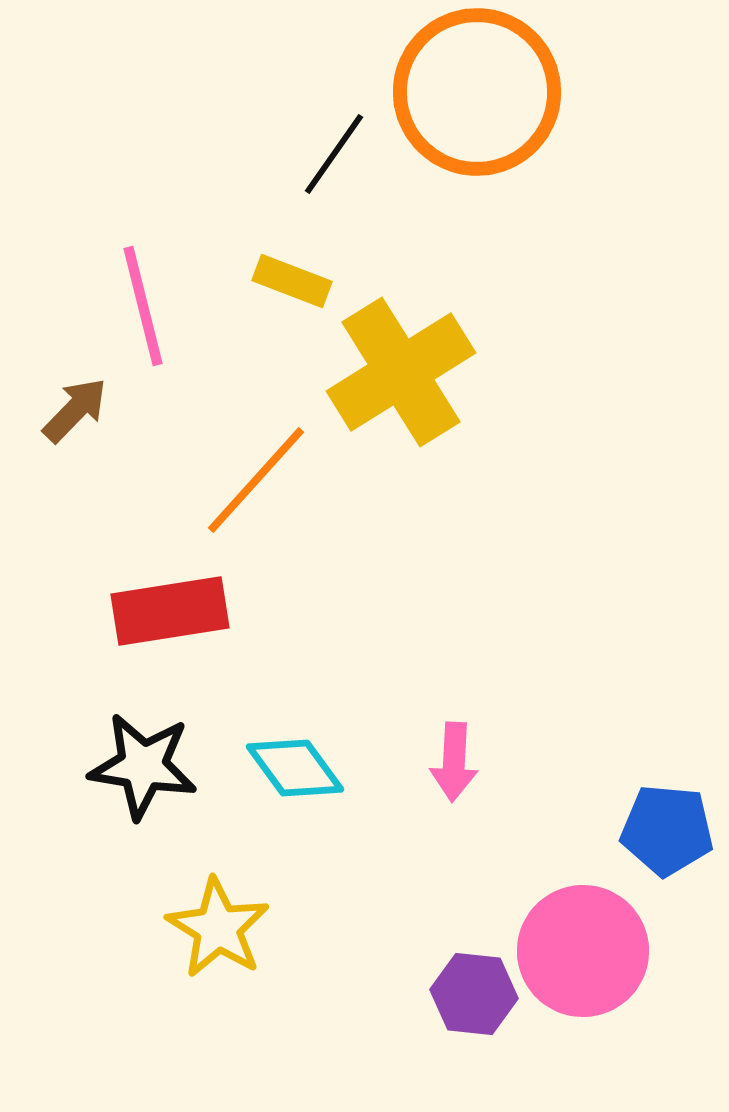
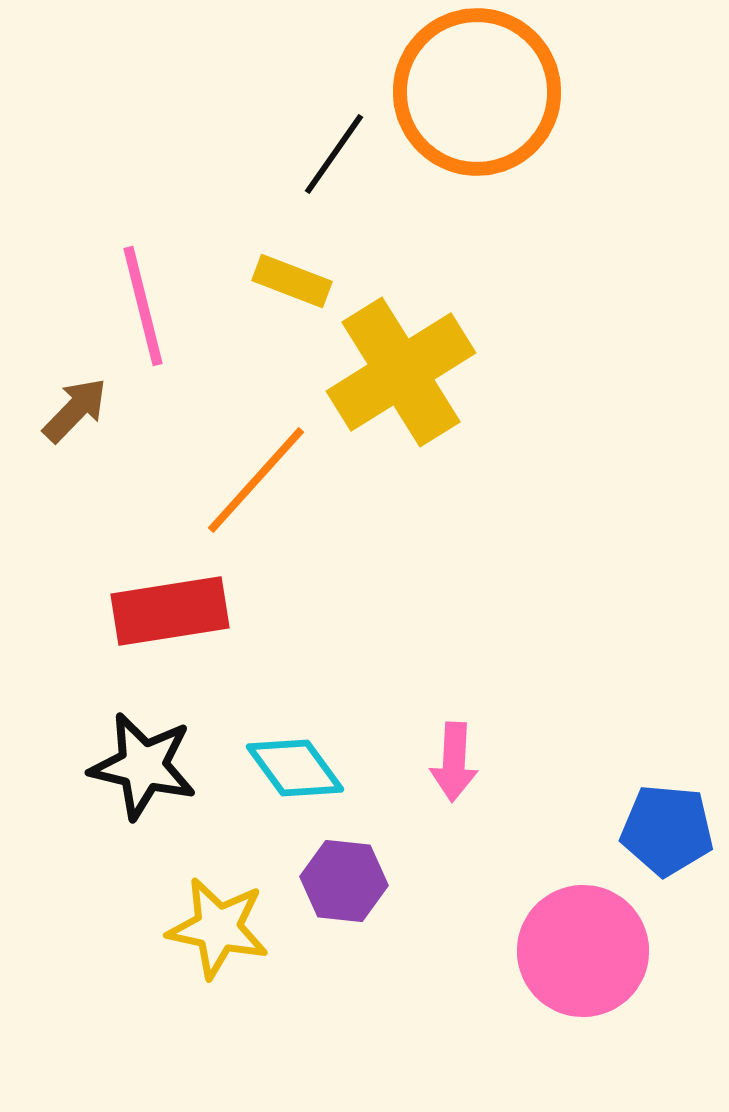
black star: rotated 4 degrees clockwise
yellow star: rotated 20 degrees counterclockwise
purple hexagon: moved 130 px left, 113 px up
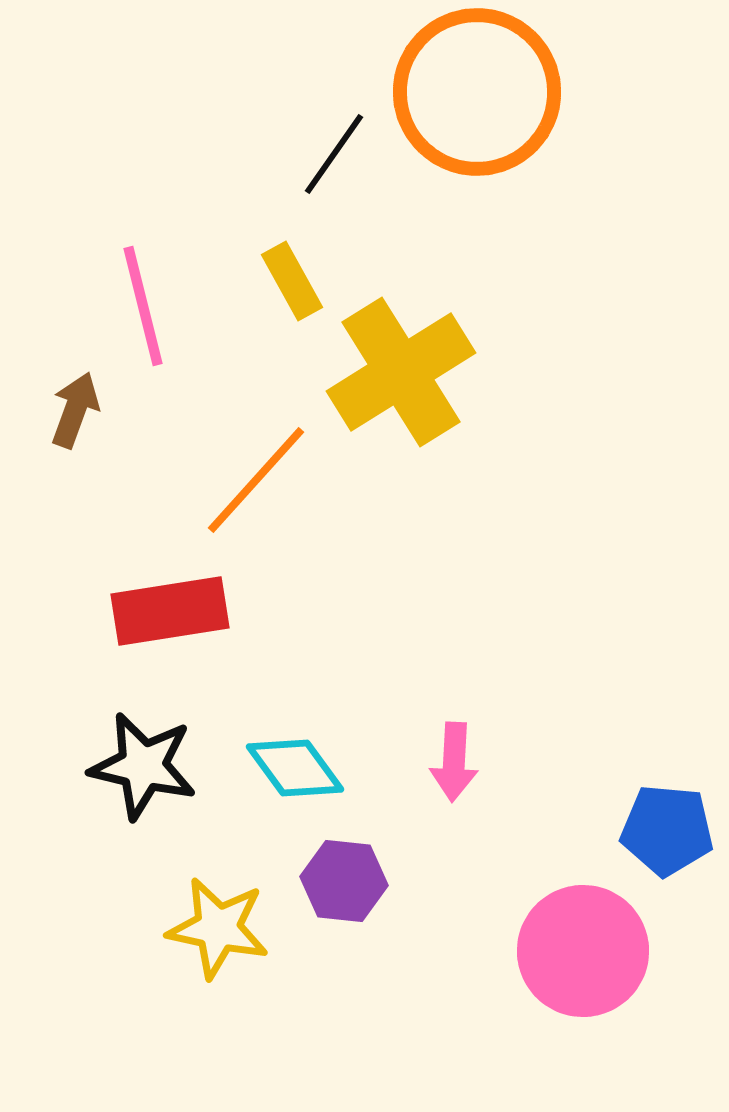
yellow rectangle: rotated 40 degrees clockwise
brown arrow: rotated 24 degrees counterclockwise
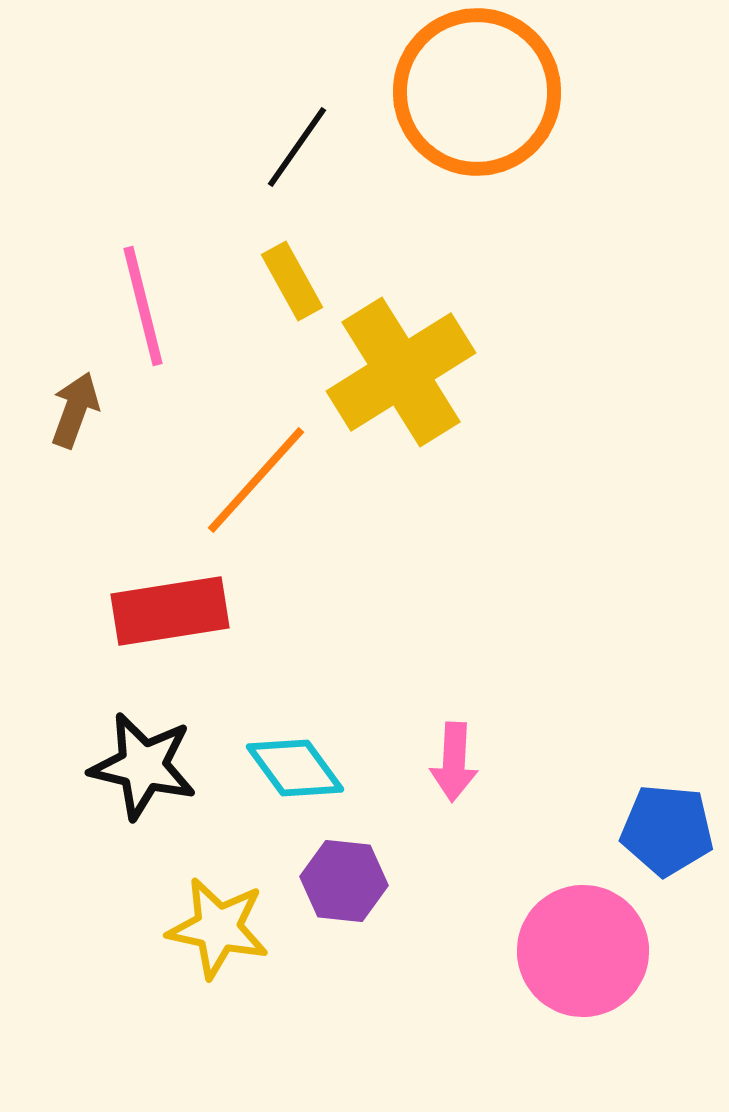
black line: moved 37 px left, 7 px up
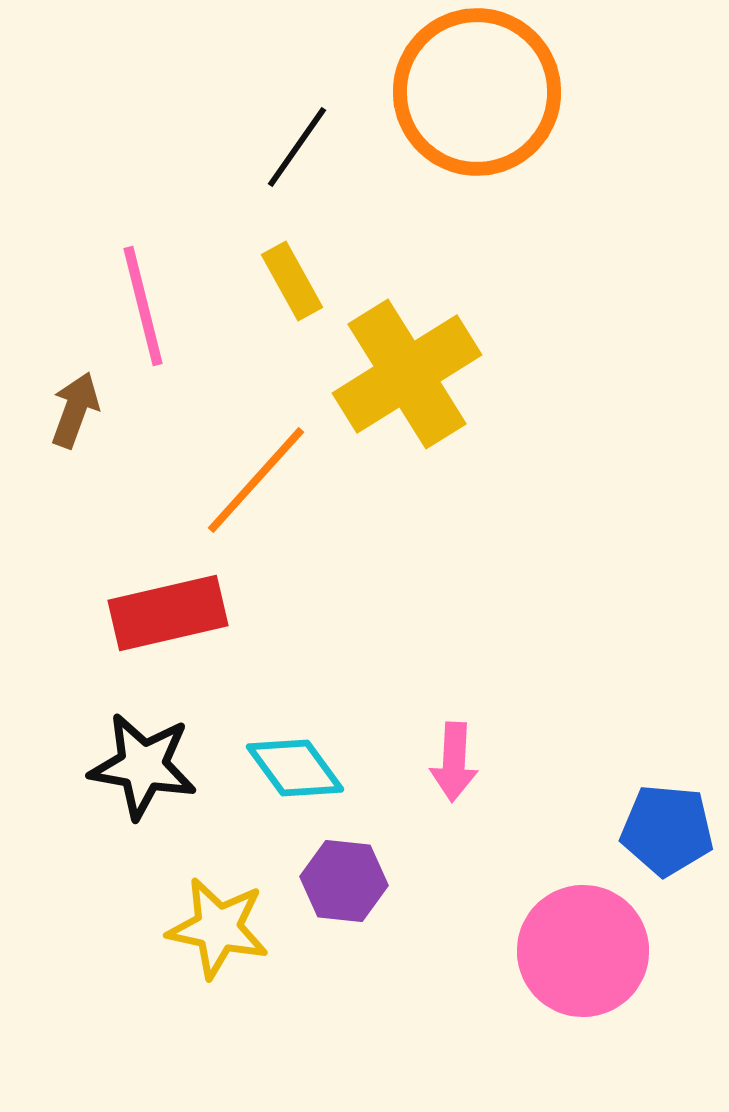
yellow cross: moved 6 px right, 2 px down
red rectangle: moved 2 px left, 2 px down; rotated 4 degrees counterclockwise
black star: rotated 3 degrees counterclockwise
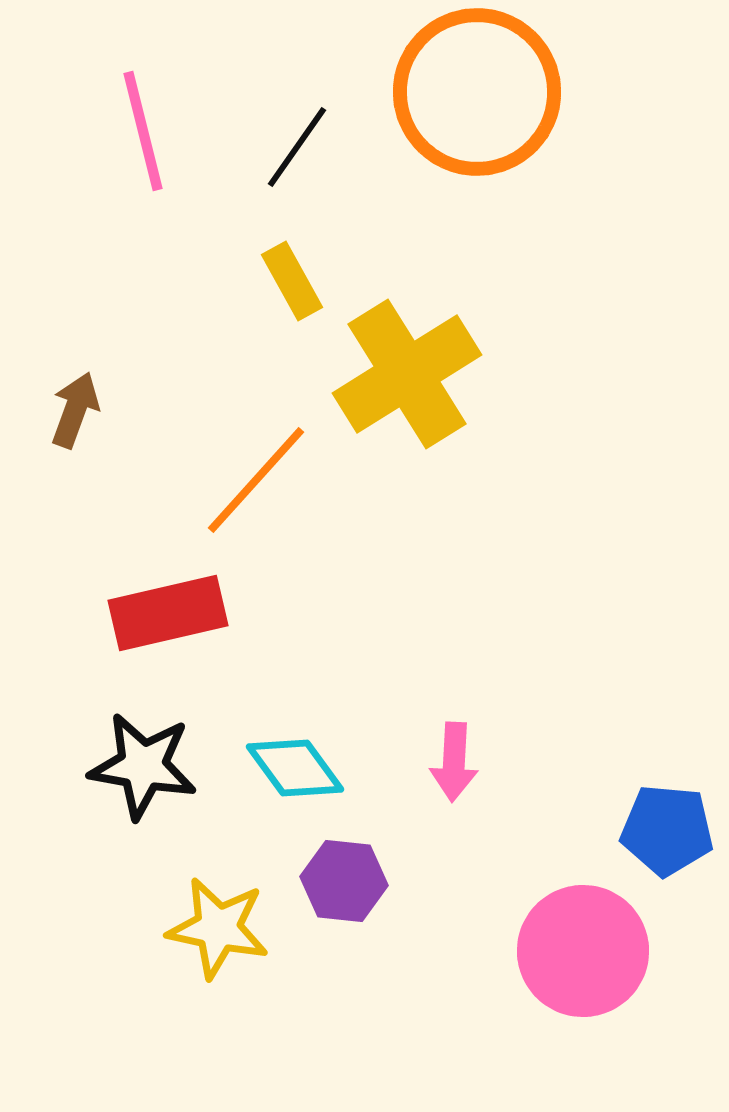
pink line: moved 175 px up
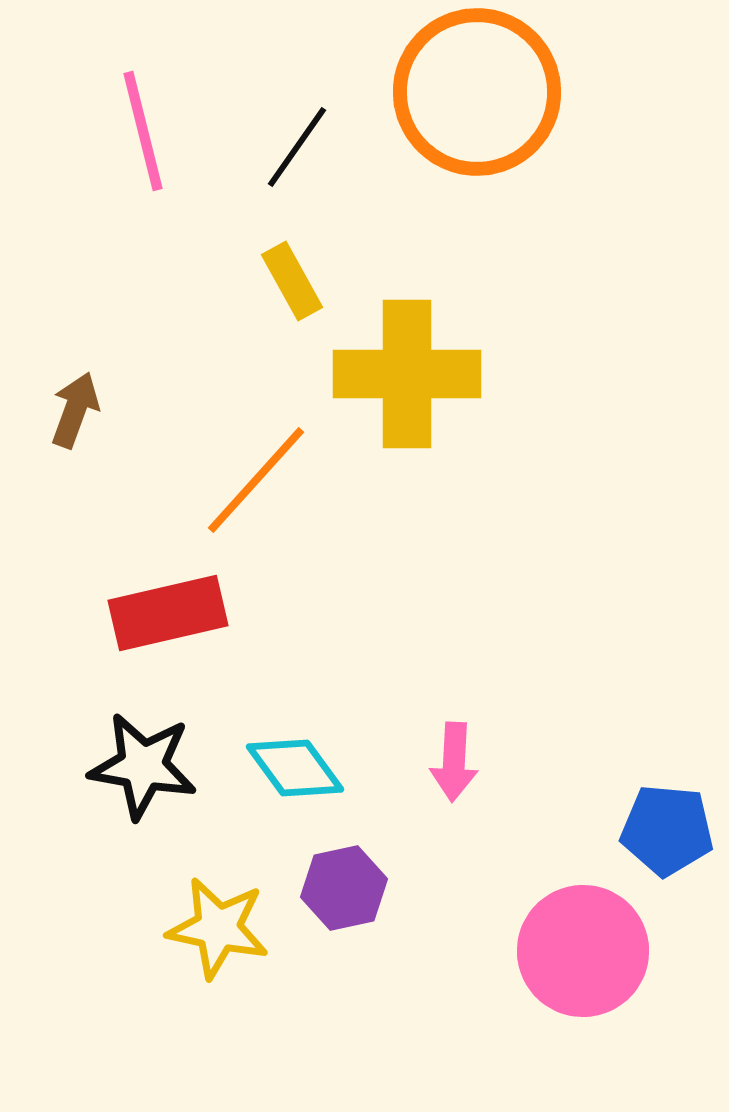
yellow cross: rotated 32 degrees clockwise
purple hexagon: moved 7 px down; rotated 18 degrees counterclockwise
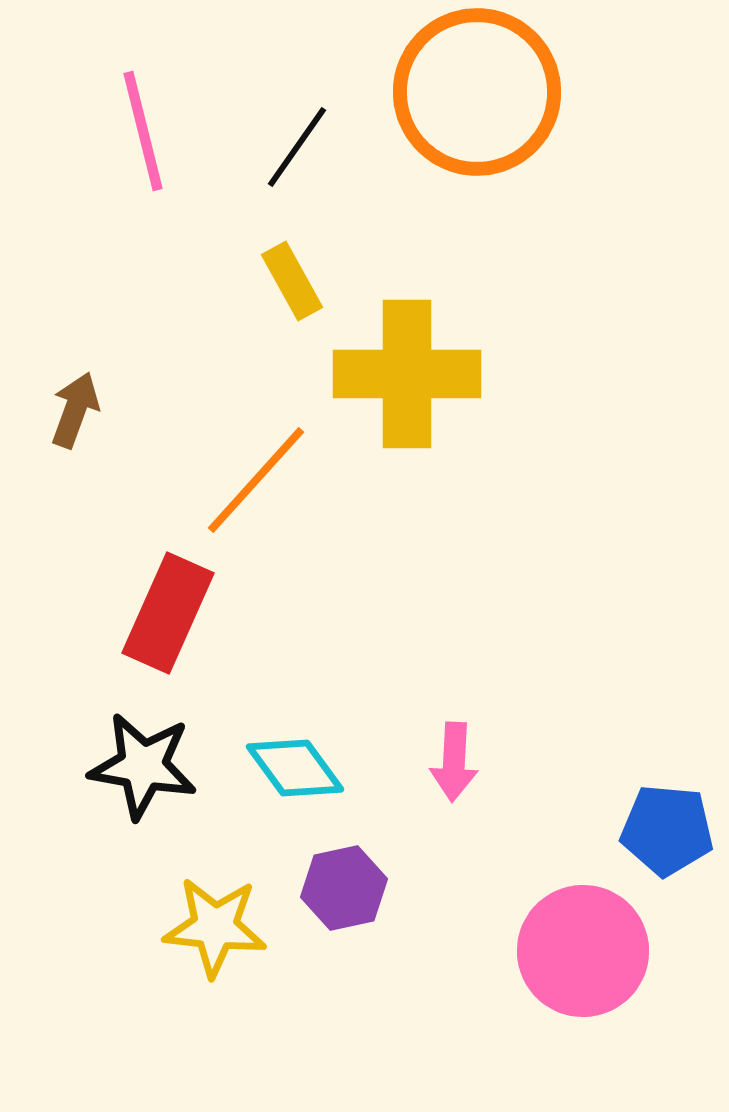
red rectangle: rotated 53 degrees counterclockwise
yellow star: moved 3 px left, 1 px up; rotated 6 degrees counterclockwise
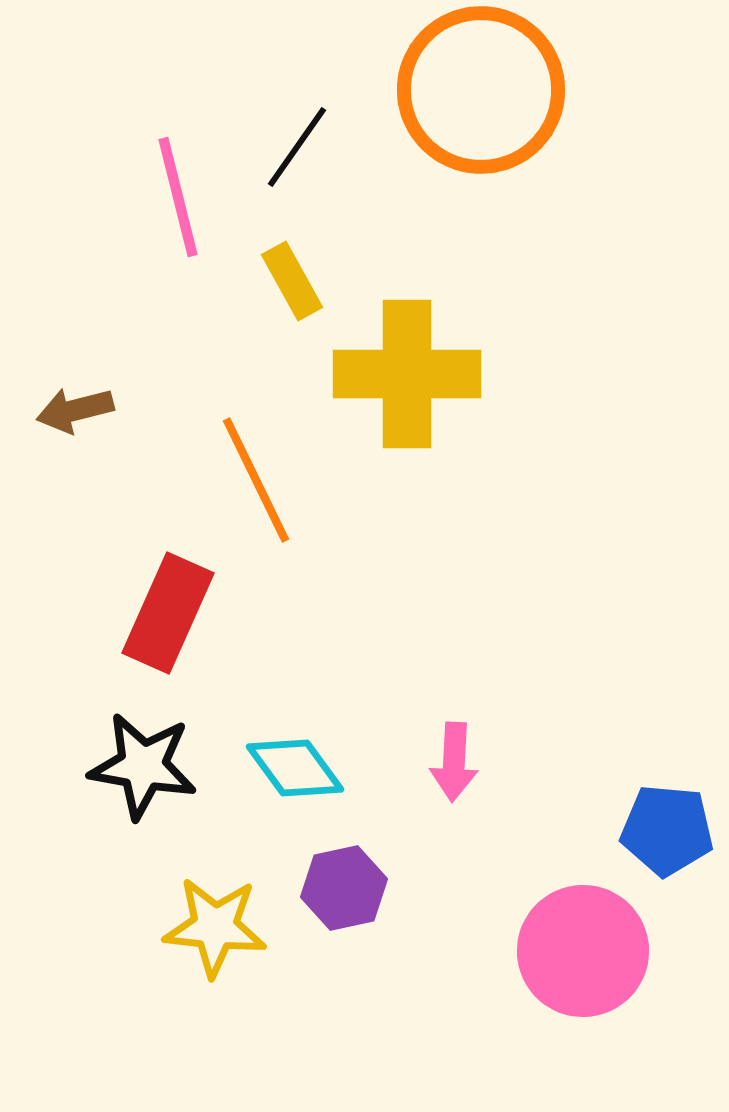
orange circle: moved 4 px right, 2 px up
pink line: moved 35 px right, 66 px down
brown arrow: rotated 124 degrees counterclockwise
orange line: rotated 68 degrees counterclockwise
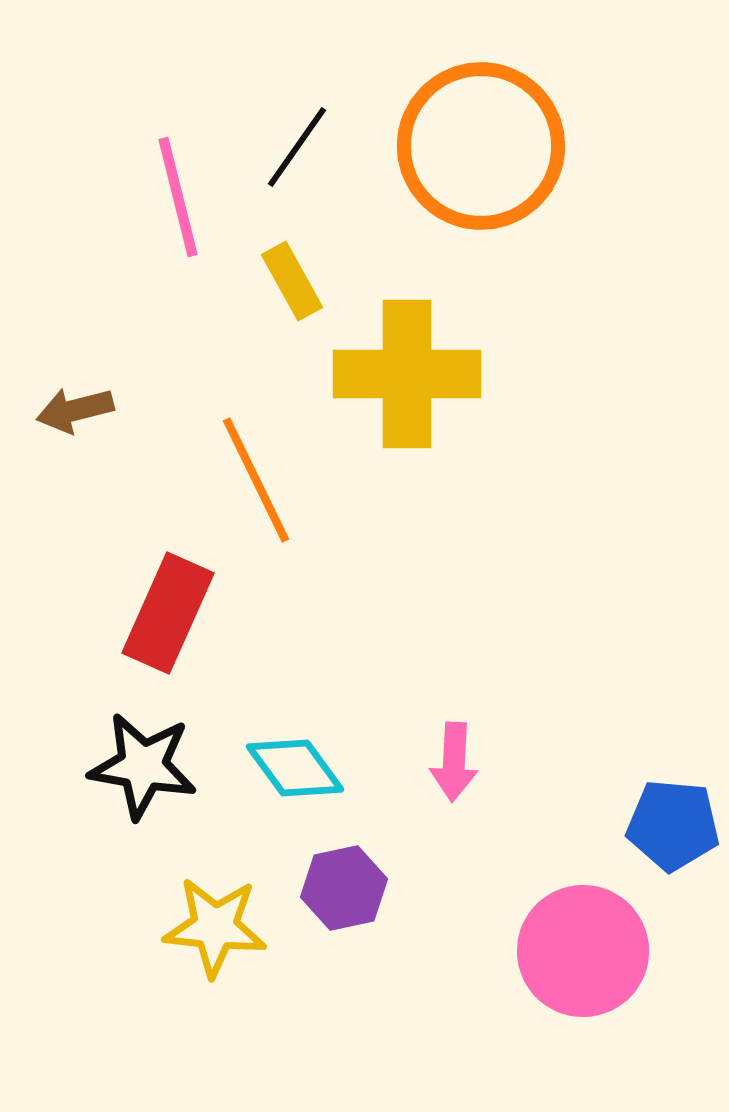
orange circle: moved 56 px down
blue pentagon: moved 6 px right, 5 px up
